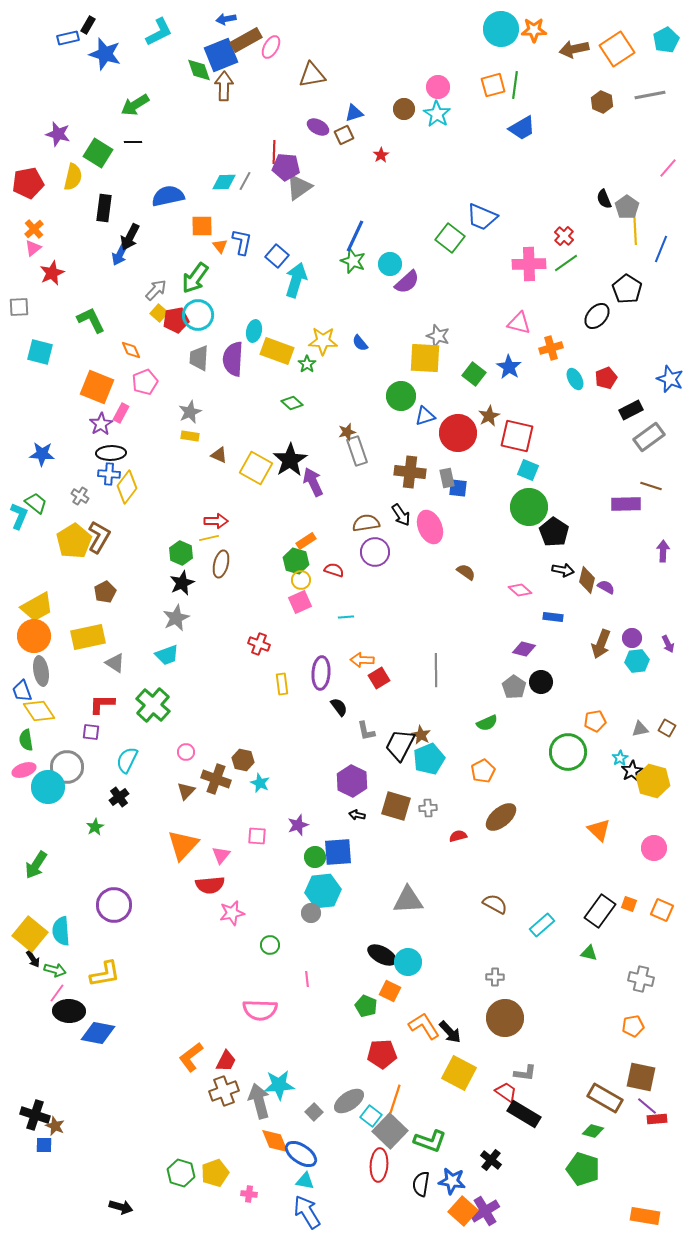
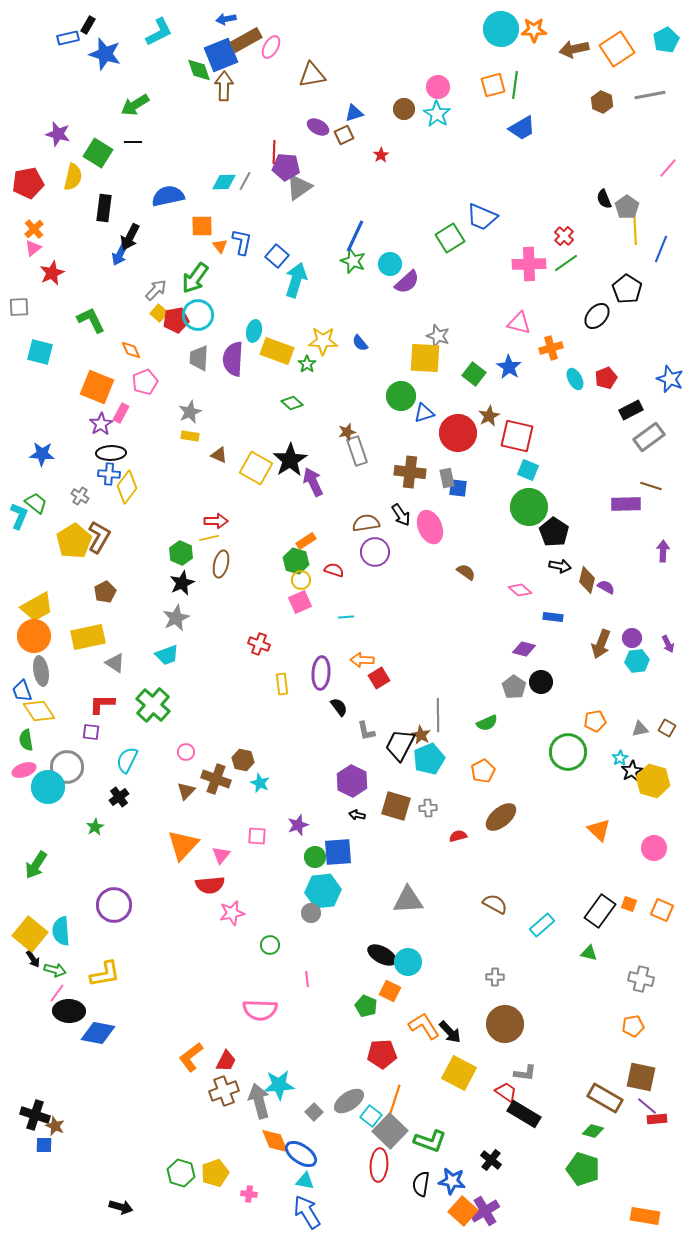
green square at (450, 238): rotated 20 degrees clockwise
blue triangle at (425, 416): moved 1 px left, 3 px up
black arrow at (563, 570): moved 3 px left, 4 px up
gray line at (436, 670): moved 2 px right, 45 px down
brown circle at (505, 1018): moved 6 px down
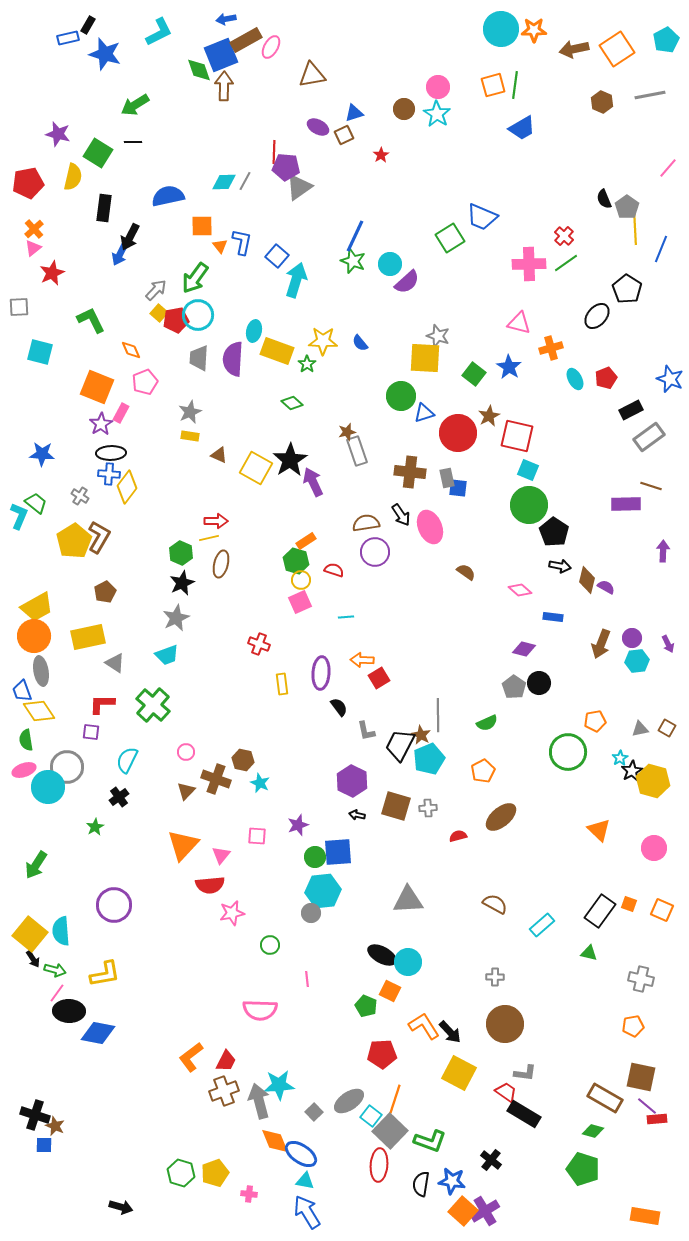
green circle at (529, 507): moved 2 px up
black circle at (541, 682): moved 2 px left, 1 px down
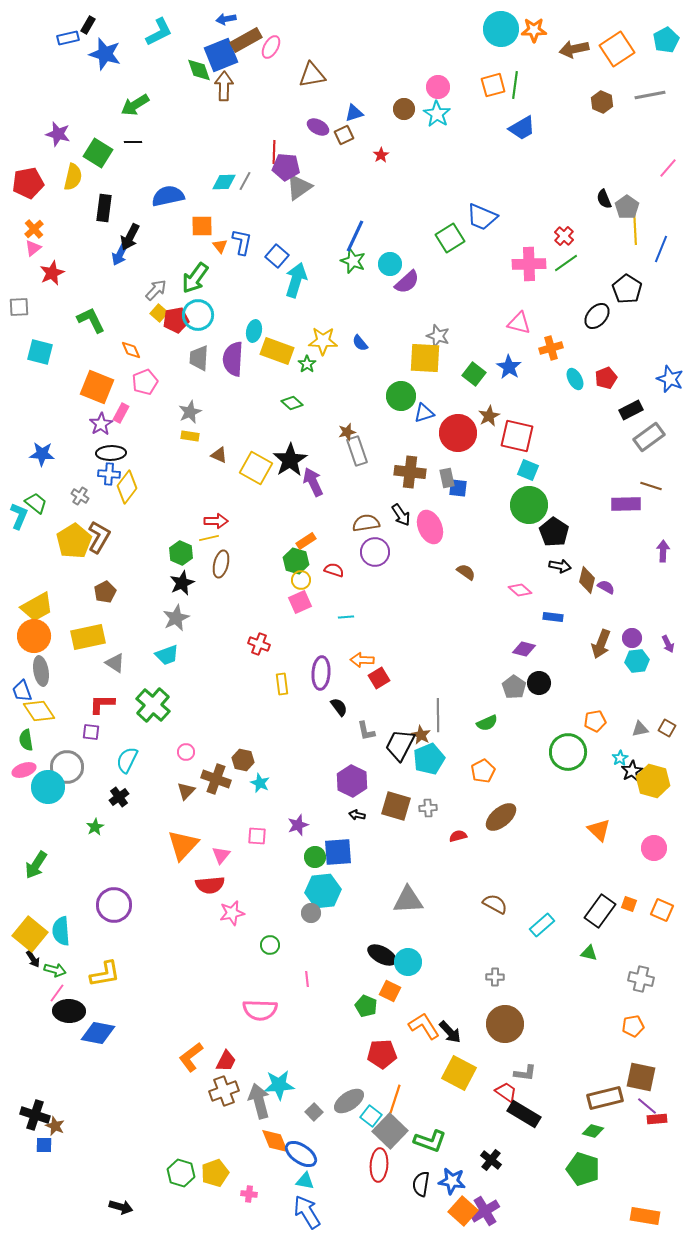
brown rectangle at (605, 1098): rotated 44 degrees counterclockwise
